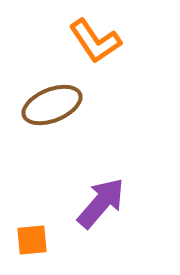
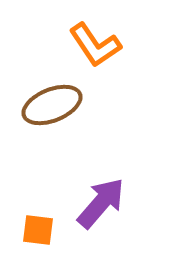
orange L-shape: moved 4 px down
orange square: moved 6 px right, 10 px up; rotated 12 degrees clockwise
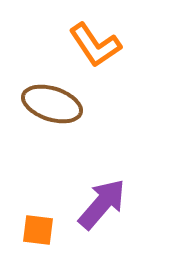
brown ellipse: moved 1 px up; rotated 40 degrees clockwise
purple arrow: moved 1 px right, 1 px down
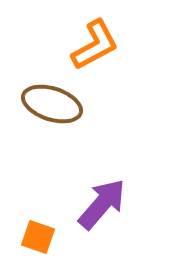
orange L-shape: rotated 84 degrees counterclockwise
orange square: moved 7 px down; rotated 12 degrees clockwise
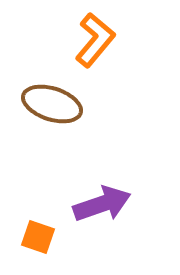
orange L-shape: moved 5 px up; rotated 22 degrees counterclockwise
purple arrow: rotated 30 degrees clockwise
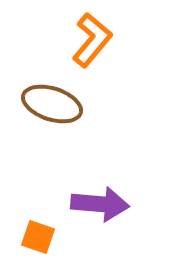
orange L-shape: moved 3 px left
purple arrow: moved 2 px left; rotated 24 degrees clockwise
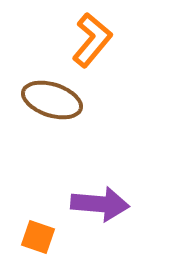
brown ellipse: moved 4 px up
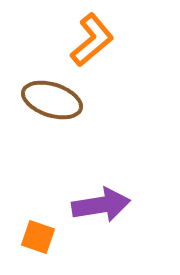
orange L-shape: rotated 10 degrees clockwise
purple arrow: moved 1 px right, 1 px down; rotated 14 degrees counterclockwise
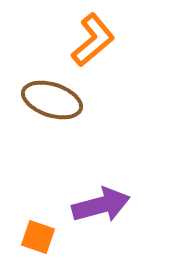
orange L-shape: moved 1 px right
purple arrow: rotated 6 degrees counterclockwise
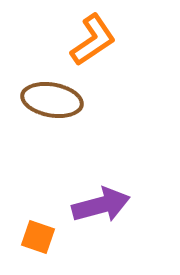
orange L-shape: rotated 6 degrees clockwise
brown ellipse: rotated 8 degrees counterclockwise
